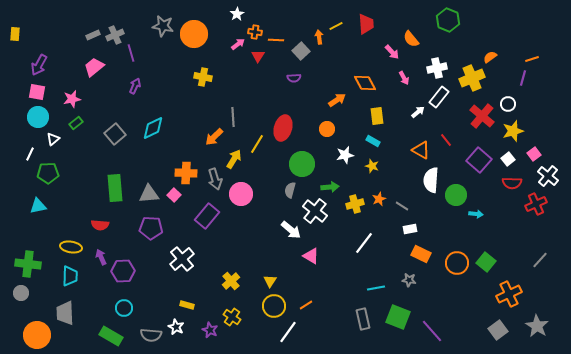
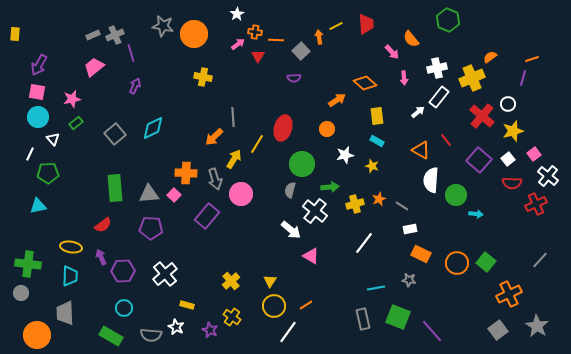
pink arrow at (404, 78): rotated 24 degrees clockwise
orange diamond at (365, 83): rotated 20 degrees counterclockwise
white triangle at (53, 139): rotated 32 degrees counterclockwise
cyan rectangle at (373, 141): moved 4 px right
red semicircle at (100, 225): moved 3 px right; rotated 42 degrees counterclockwise
white cross at (182, 259): moved 17 px left, 15 px down
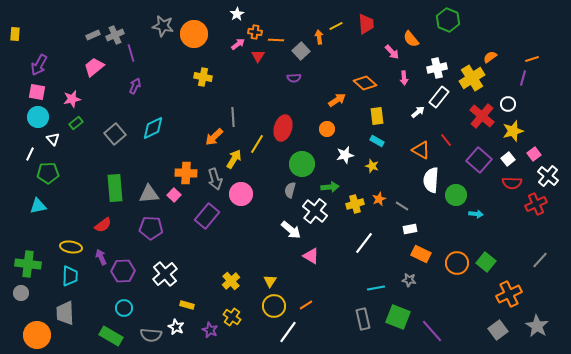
yellow cross at (472, 78): rotated 10 degrees counterclockwise
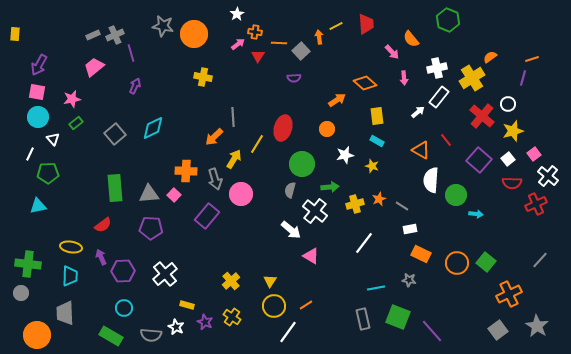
orange line at (276, 40): moved 3 px right, 3 px down
orange cross at (186, 173): moved 2 px up
purple star at (210, 330): moved 5 px left, 8 px up
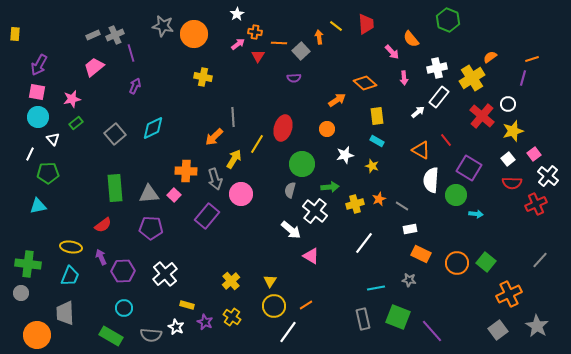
yellow line at (336, 26): rotated 64 degrees clockwise
purple square at (479, 160): moved 10 px left, 8 px down; rotated 10 degrees counterclockwise
cyan trapezoid at (70, 276): rotated 20 degrees clockwise
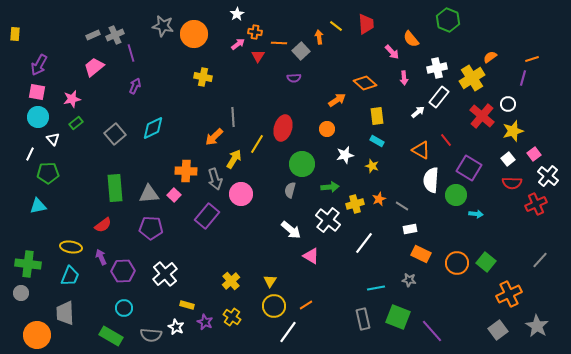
white cross at (315, 211): moved 13 px right, 9 px down
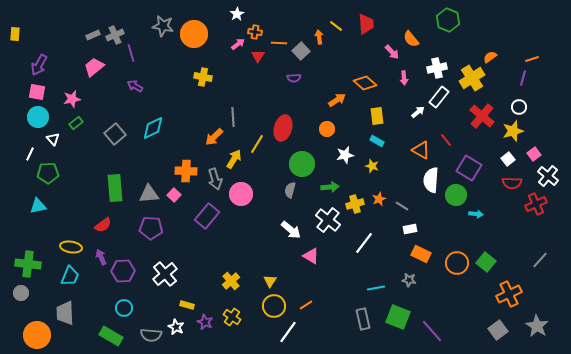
purple arrow at (135, 86): rotated 84 degrees counterclockwise
white circle at (508, 104): moved 11 px right, 3 px down
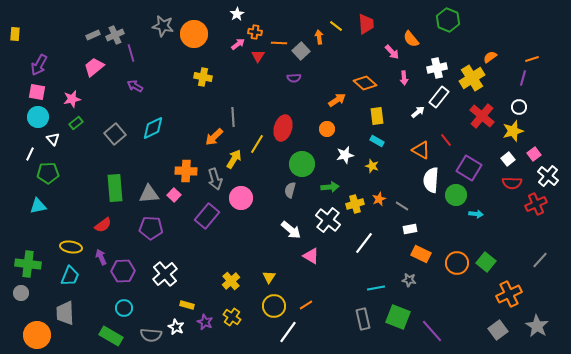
pink circle at (241, 194): moved 4 px down
yellow triangle at (270, 281): moved 1 px left, 4 px up
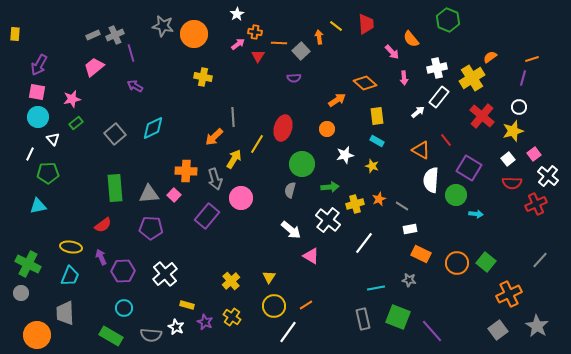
green cross at (28, 264): rotated 20 degrees clockwise
